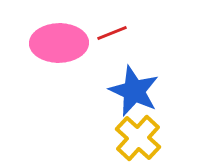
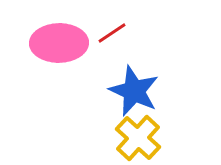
red line: rotated 12 degrees counterclockwise
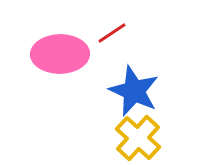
pink ellipse: moved 1 px right, 11 px down
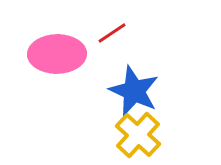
pink ellipse: moved 3 px left
yellow cross: moved 3 px up
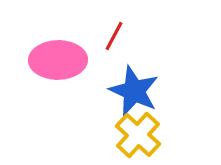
red line: moved 2 px right, 3 px down; rotated 28 degrees counterclockwise
pink ellipse: moved 1 px right, 6 px down
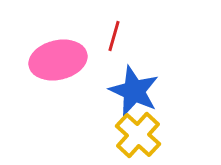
red line: rotated 12 degrees counterclockwise
pink ellipse: rotated 12 degrees counterclockwise
